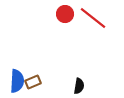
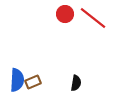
blue semicircle: moved 1 px up
black semicircle: moved 3 px left, 3 px up
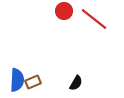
red circle: moved 1 px left, 3 px up
red line: moved 1 px right, 1 px down
black semicircle: rotated 21 degrees clockwise
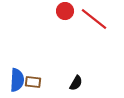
red circle: moved 1 px right
brown rectangle: rotated 28 degrees clockwise
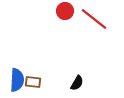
black semicircle: moved 1 px right
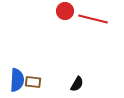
red line: moved 1 px left; rotated 24 degrees counterclockwise
black semicircle: moved 1 px down
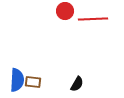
red line: rotated 16 degrees counterclockwise
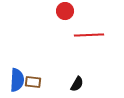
red line: moved 4 px left, 16 px down
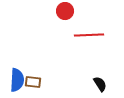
black semicircle: moved 23 px right; rotated 63 degrees counterclockwise
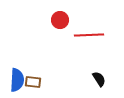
red circle: moved 5 px left, 9 px down
black semicircle: moved 1 px left, 5 px up
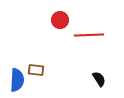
brown rectangle: moved 3 px right, 12 px up
